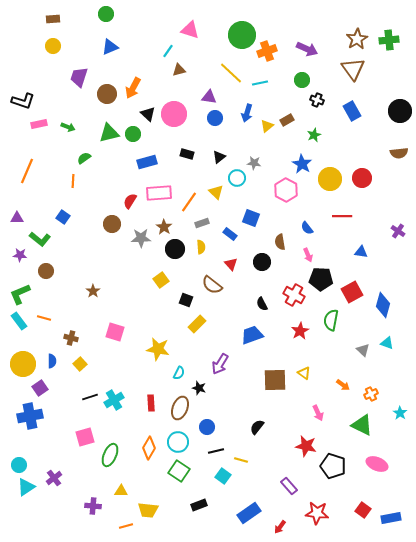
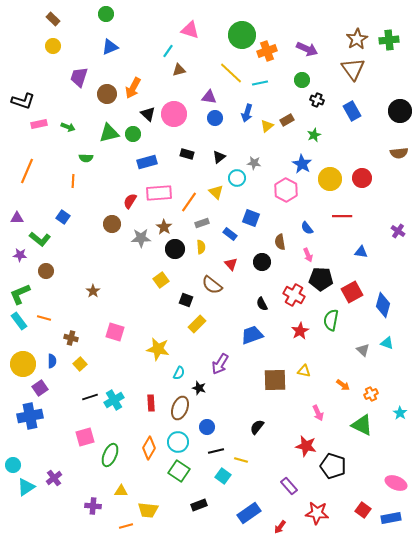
brown rectangle at (53, 19): rotated 48 degrees clockwise
green semicircle at (84, 158): moved 2 px right; rotated 144 degrees counterclockwise
yellow triangle at (304, 373): moved 2 px up; rotated 24 degrees counterclockwise
pink ellipse at (377, 464): moved 19 px right, 19 px down
cyan circle at (19, 465): moved 6 px left
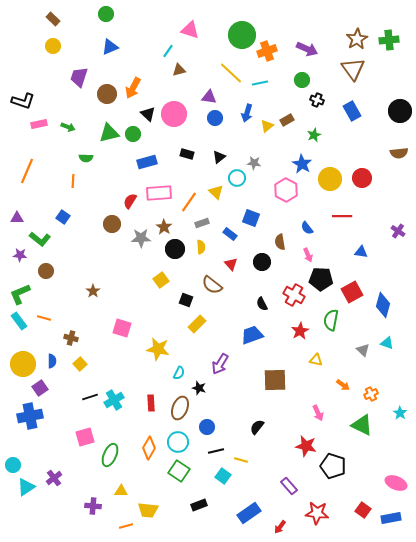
pink square at (115, 332): moved 7 px right, 4 px up
yellow triangle at (304, 371): moved 12 px right, 11 px up
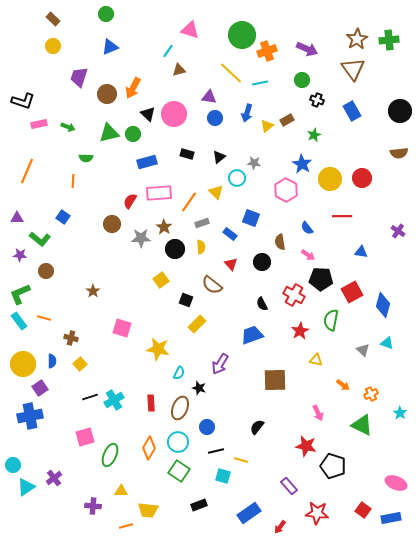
pink arrow at (308, 255): rotated 32 degrees counterclockwise
cyan square at (223, 476): rotated 21 degrees counterclockwise
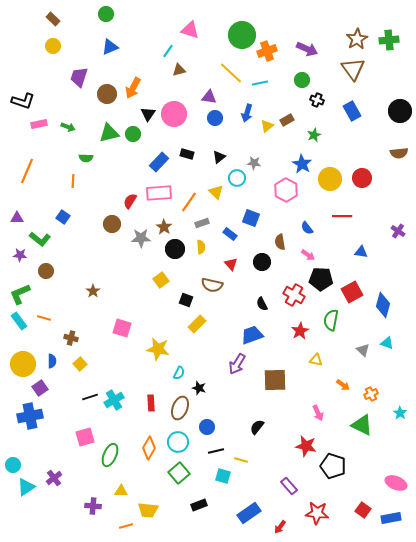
black triangle at (148, 114): rotated 21 degrees clockwise
blue rectangle at (147, 162): moved 12 px right; rotated 30 degrees counterclockwise
brown semicircle at (212, 285): rotated 25 degrees counterclockwise
purple arrow at (220, 364): moved 17 px right
green square at (179, 471): moved 2 px down; rotated 15 degrees clockwise
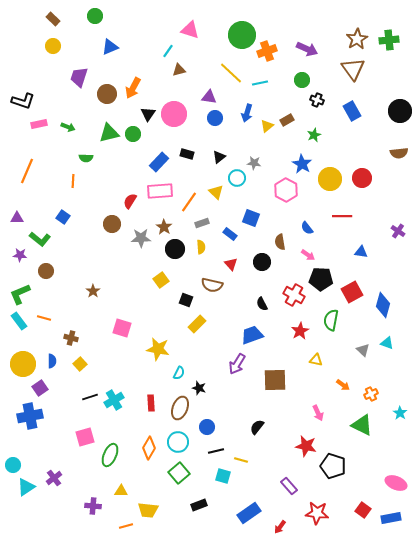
green circle at (106, 14): moved 11 px left, 2 px down
pink rectangle at (159, 193): moved 1 px right, 2 px up
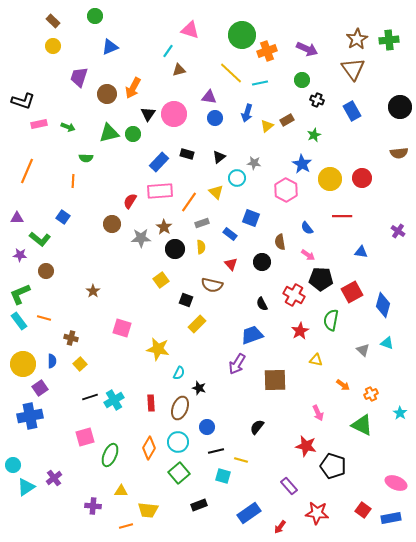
brown rectangle at (53, 19): moved 2 px down
black circle at (400, 111): moved 4 px up
